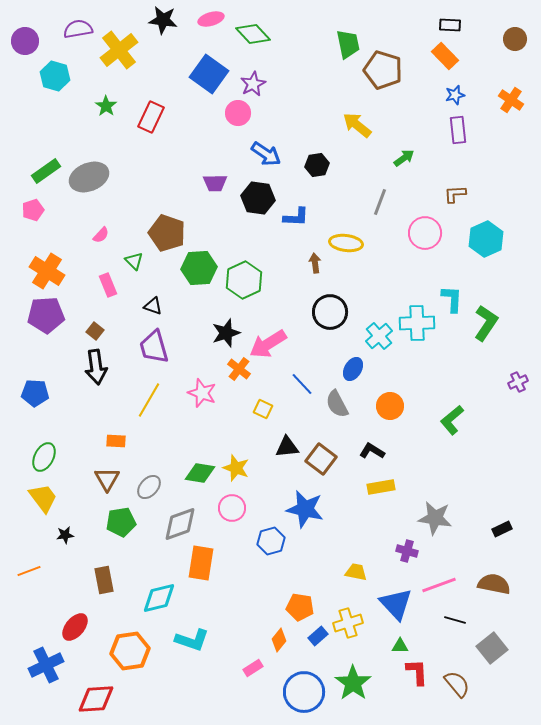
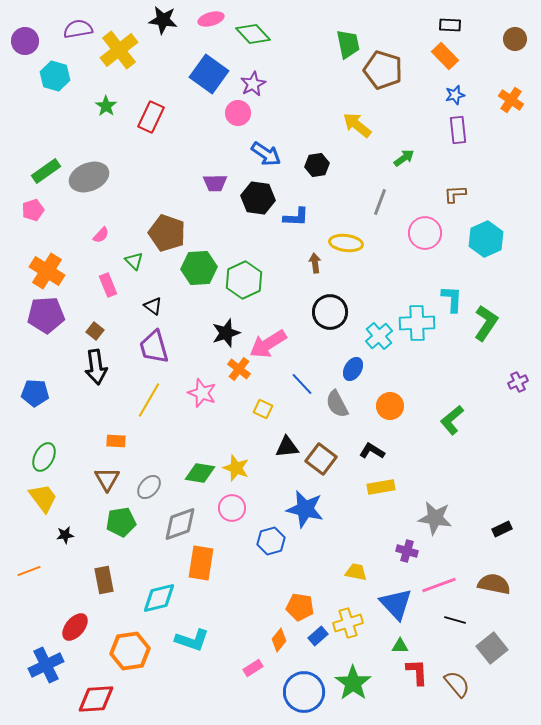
black triangle at (153, 306): rotated 18 degrees clockwise
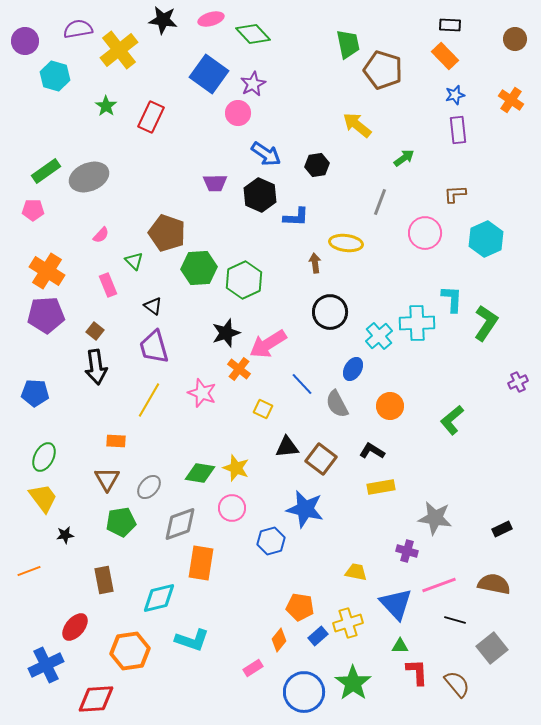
black hexagon at (258, 198): moved 2 px right, 3 px up; rotated 16 degrees clockwise
pink pentagon at (33, 210): rotated 20 degrees clockwise
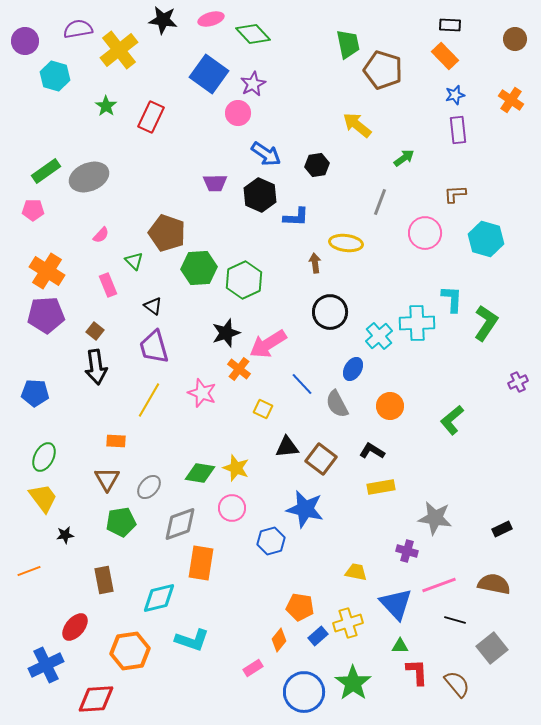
cyan hexagon at (486, 239): rotated 20 degrees counterclockwise
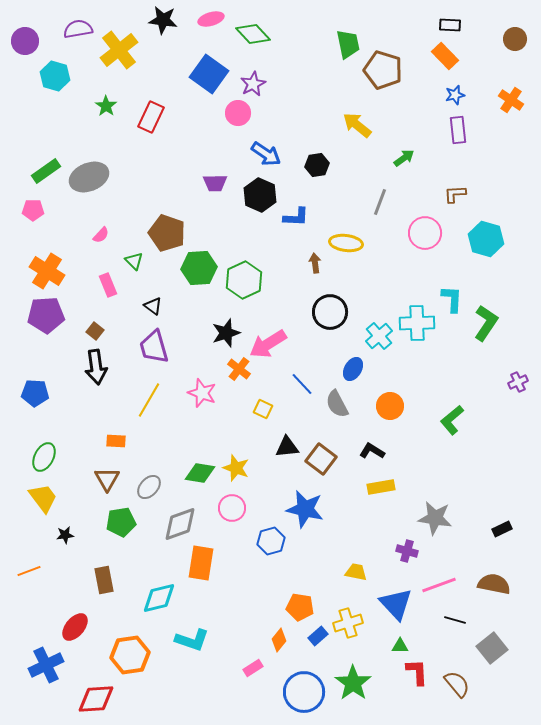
orange hexagon at (130, 651): moved 4 px down
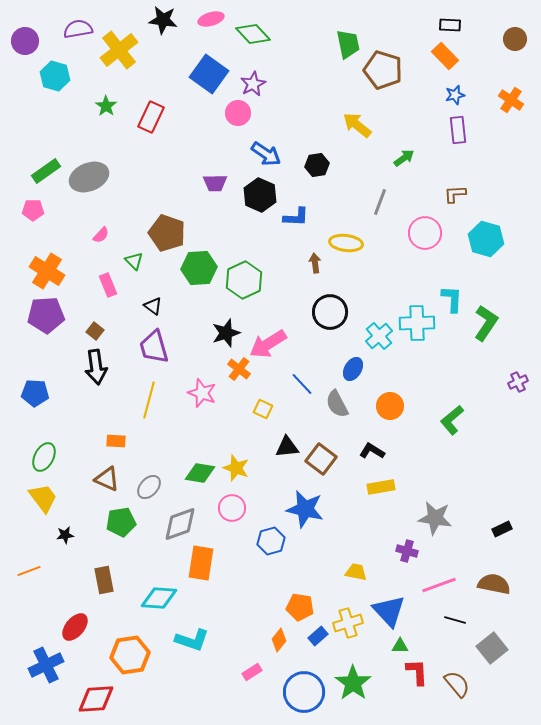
yellow line at (149, 400): rotated 15 degrees counterclockwise
brown triangle at (107, 479): rotated 36 degrees counterclockwise
cyan diamond at (159, 598): rotated 18 degrees clockwise
blue triangle at (396, 604): moved 7 px left, 7 px down
pink rectangle at (253, 668): moved 1 px left, 4 px down
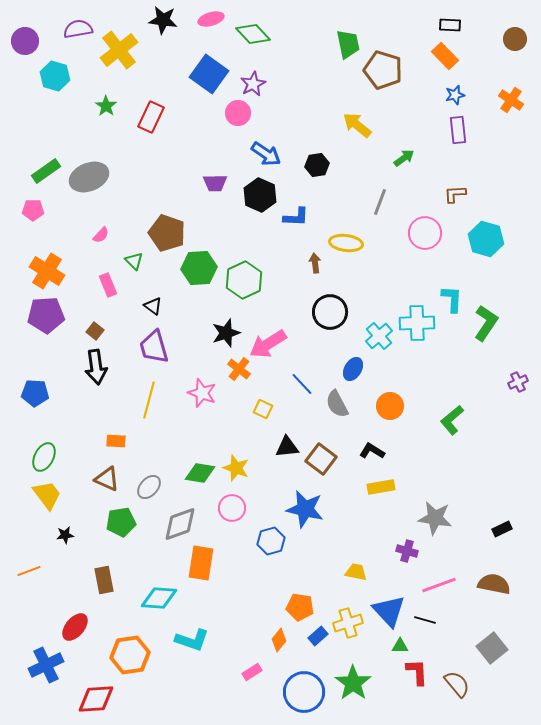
yellow trapezoid at (43, 498): moved 4 px right, 3 px up
black line at (455, 620): moved 30 px left
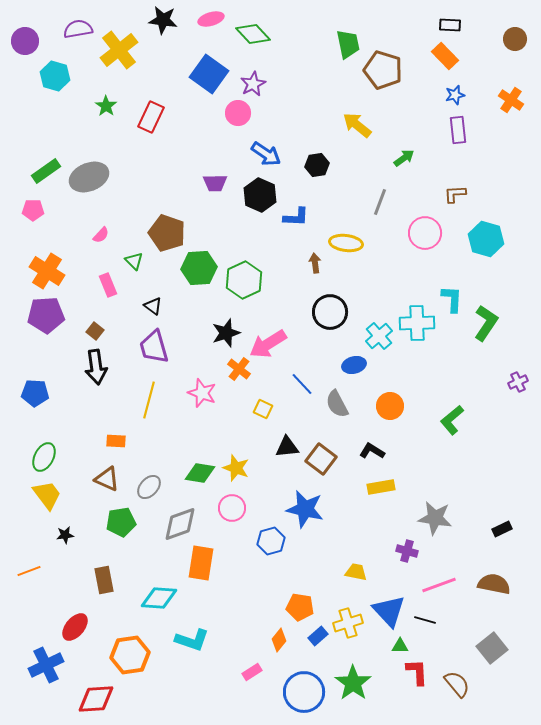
blue ellipse at (353, 369): moved 1 px right, 4 px up; rotated 45 degrees clockwise
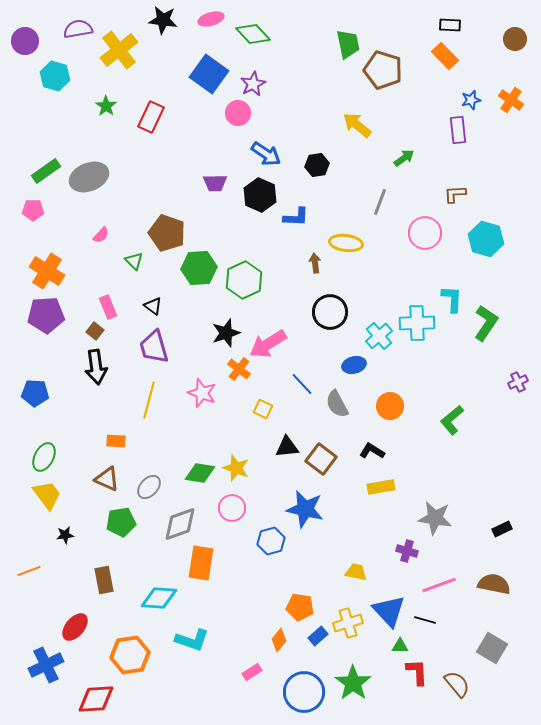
blue star at (455, 95): moved 16 px right, 5 px down
pink rectangle at (108, 285): moved 22 px down
gray square at (492, 648): rotated 20 degrees counterclockwise
